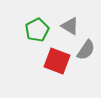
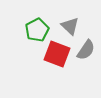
gray triangle: rotated 12 degrees clockwise
red square: moved 7 px up
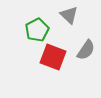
gray triangle: moved 1 px left, 11 px up
red square: moved 4 px left, 3 px down
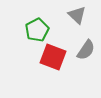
gray triangle: moved 8 px right
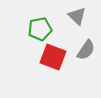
gray triangle: moved 1 px down
green pentagon: moved 3 px right, 1 px up; rotated 15 degrees clockwise
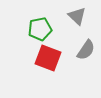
red square: moved 5 px left, 1 px down
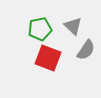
gray triangle: moved 4 px left, 10 px down
